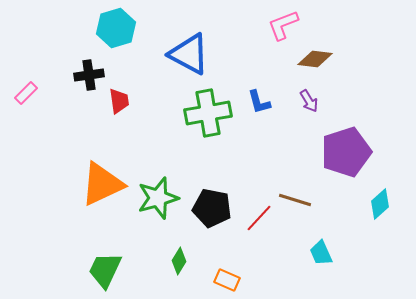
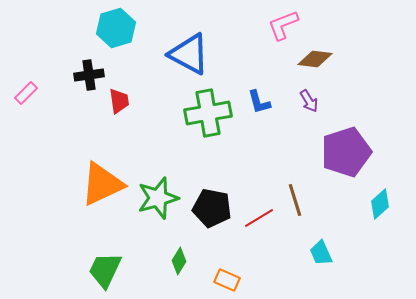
brown line: rotated 56 degrees clockwise
red line: rotated 16 degrees clockwise
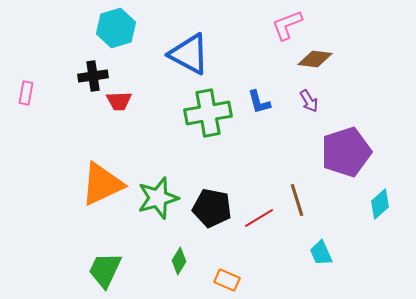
pink L-shape: moved 4 px right
black cross: moved 4 px right, 1 px down
pink rectangle: rotated 35 degrees counterclockwise
red trapezoid: rotated 96 degrees clockwise
brown line: moved 2 px right
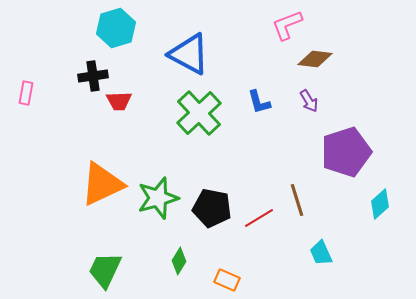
green cross: moved 9 px left; rotated 33 degrees counterclockwise
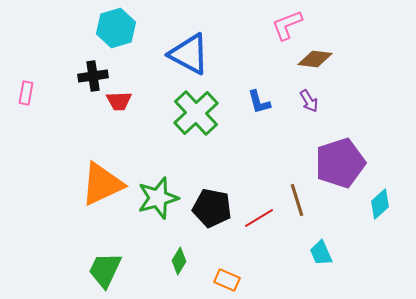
green cross: moved 3 px left
purple pentagon: moved 6 px left, 11 px down
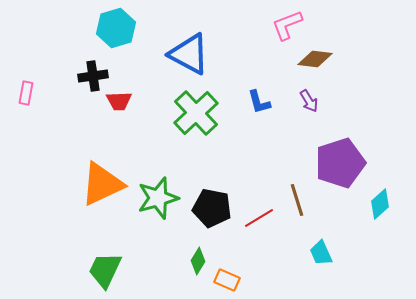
green diamond: moved 19 px right
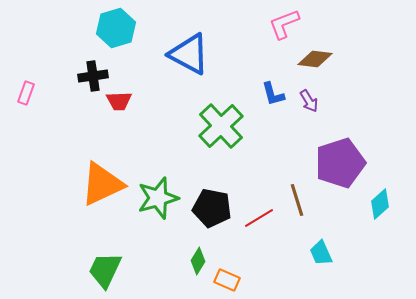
pink L-shape: moved 3 px left, 1 px up
pink rectangle: rotated 10 degrees clockwise
blue L-shape: moved 14 px right, 8 px up
green cross: moved 25 px right, 13 px down
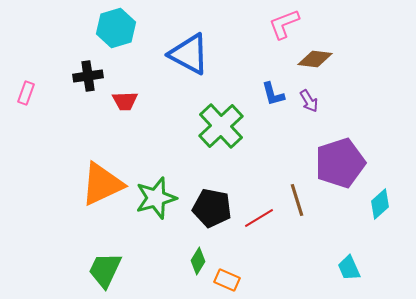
black cross: moved 5 px left
red trapezoid: moved 6 px right
green star: moved 2 px left
cyan trapezoid: moved 28 px right, 15 px down
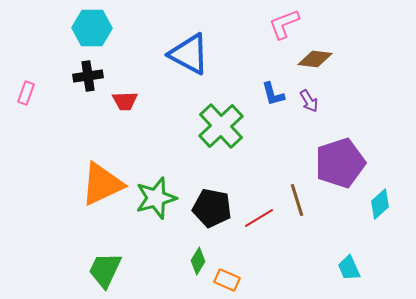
cyan hexagon: moved 24 px left; rotated 18 degrees clockwise
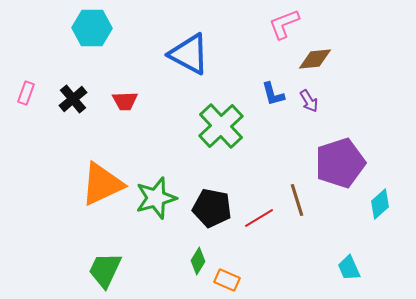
brown diamond: rotated 12 degrees counterclockwise
black cross: moved 15 px left, 23 px down; rotated 32 degrees counterclockwise
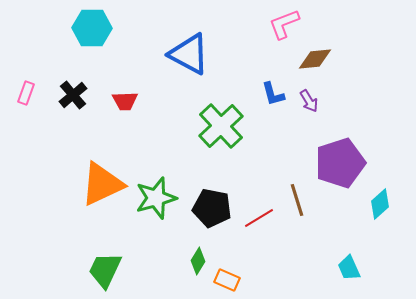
black cross: moved 4 px up
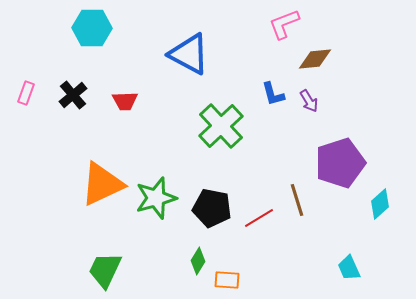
orange rectangle: rotated 20 degrees counterclockwise
